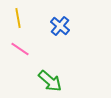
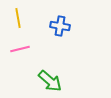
blue cross: rotated 30 degrees counterclockwise
pink line: rotated 48 degrees counterclockwise
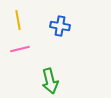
yellow line: moved 2 px down
green arrow: rotated 35 degrees clockwise
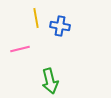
yellow line: moved 18 px right, 2 px up
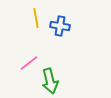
pink line: moved 9 px right, 14 px down; rotated 24 degrees counterclockwise
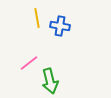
yellow line: moved 1 px right
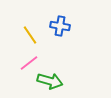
yellow line: moved 7 px left, 17 px down; rotated 24 degrees counterclockwise
green arrow: rotated 60 degrees counterclockwise
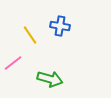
pink line: moved 16 px left
green arrow: moved 2 px up
